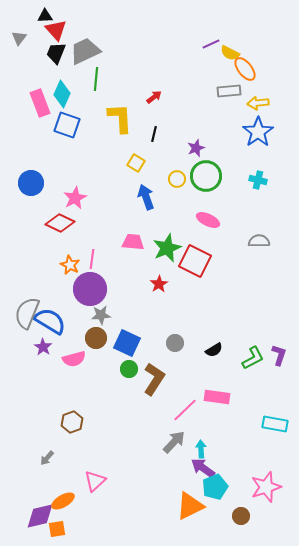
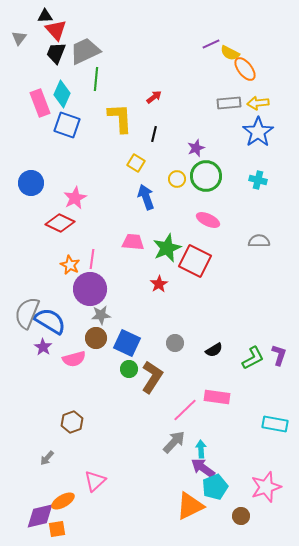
gray rectangle at (229, 91): moved 12 px down
brown L-shape at (154, 379): moved 2 px left, 2 px up
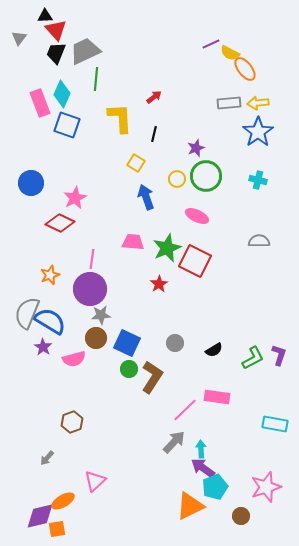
pink ellipse at (208, 220): moved 11 px left, 4 px up
orange star at (70, 265): moved 20 px left, 10 px down; rotated 24 degrees clockwise
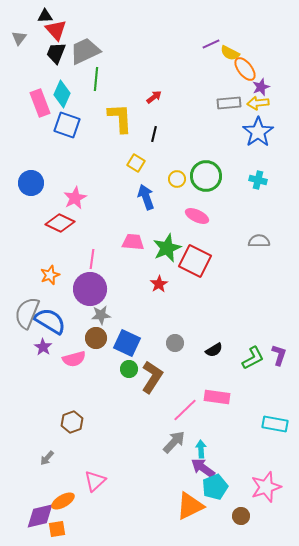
purple star at (196, 148): moved 65 px right, 61 px up
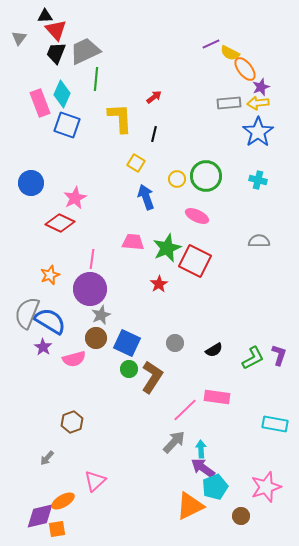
gray star at (101, 315): rotated 18 degrees counterclockwise
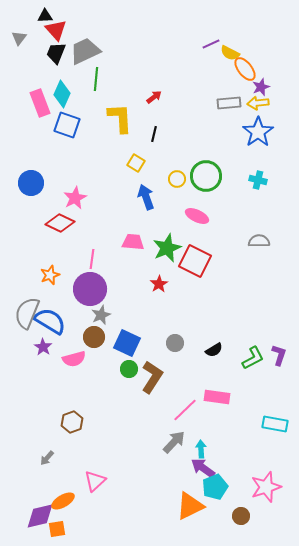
brown circle at (96, 338): moved 2 px left, 1 px up
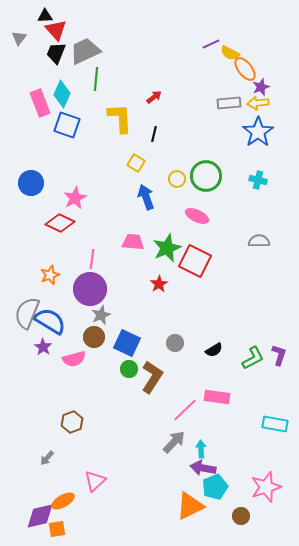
purple arrow at (203, 468): rotated 25 degrees counterclockwise
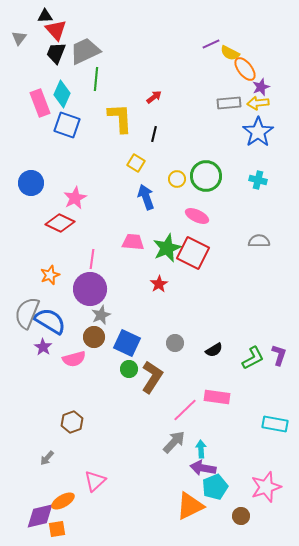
red square at (195, 261): moved 2 px left, 8 px up
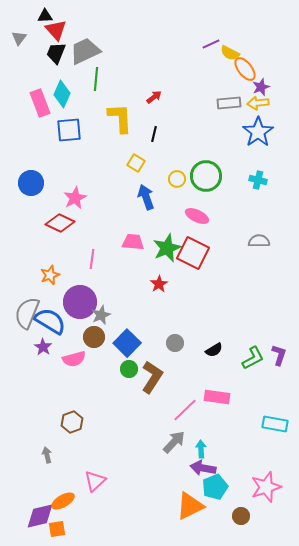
blue square at (67, 125): moved 2 px right, 5 px down; rotated 24 degrees counterclockwise
purple circle at (90, 289): moved 10 px left, 13 px down
blue square at (127, 343): rotated 20 degrees clockwise
gray arrow at (47, 458): moved 3 px up; rotated 126 degrees clockwise
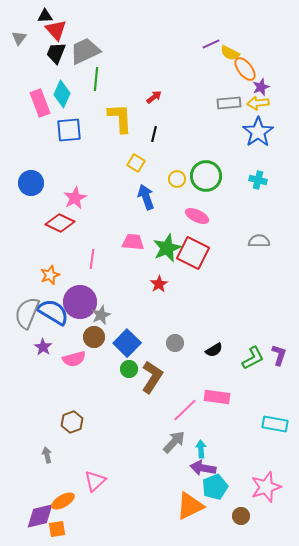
blue semicircle at (50, 321): moved 3 px right, 9 px up
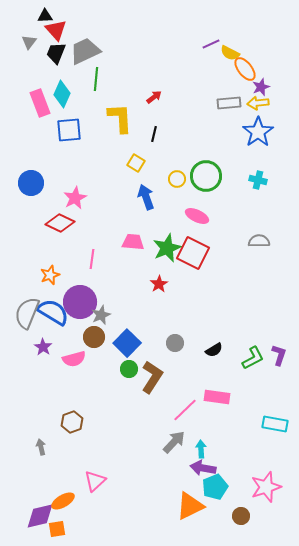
gray triangle at (19, 38): moved 10 px right, 4 px down
gray arrow at (47, 455): moved 6 px left, 8 px up
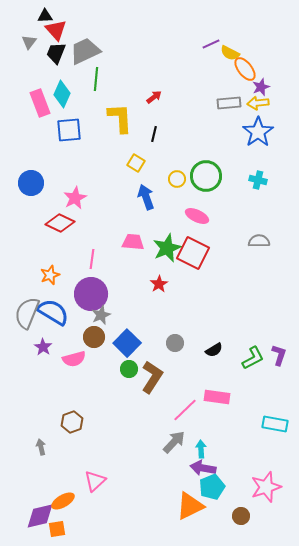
purple circle at (80, 302): moved 11 px right, 8 px up
cyan pentagon at (215, 487): moved 3 px left
